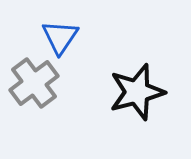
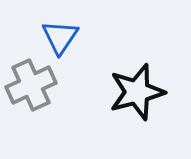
gray cross: moved 3 px left, 2 px down; rotated 12 degrees clockwise
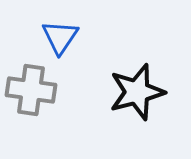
gray cross: moved 5 px down; rotated 33 degrees clockwise
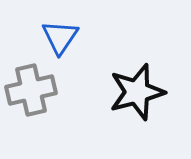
gray cross: rotated 21 degrees counterclockwise
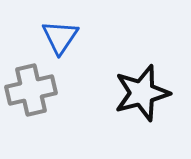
black star: moved 5 px right, 1 px down
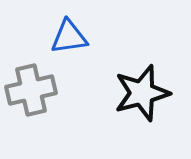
blue triangle: moved 9 px right; rotated 48 degrees clockwise
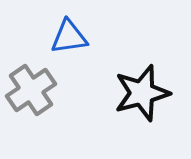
gray cross: rotated 21 degrees counterclockwise
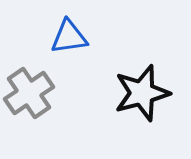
gray cross: moved 2 px left, 3 px down
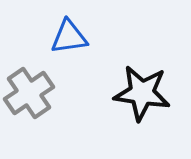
black star: rotated 24 degrees clockwise
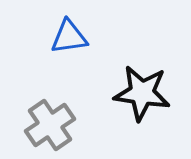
gray cross: moved 21 px right, 32 px down
